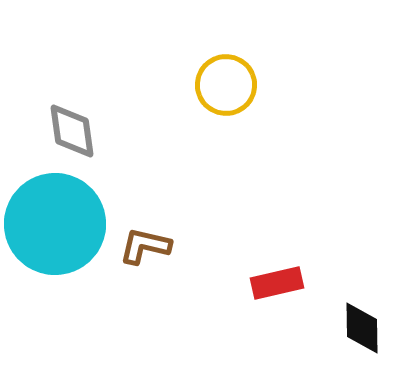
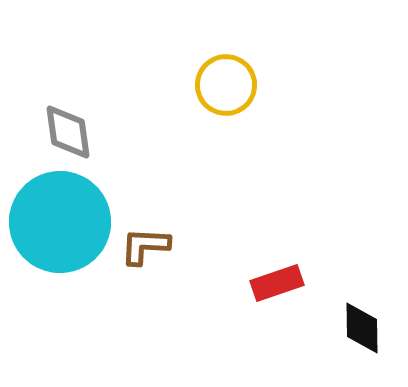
gray diamond: moved 4 px left, 1 px down
cyan circle: moved 5 px right, 2 px up
brown L-shape: rotated 10 degrees counterclockwise
red rectangle: rotated 6 degrees counterclockwise
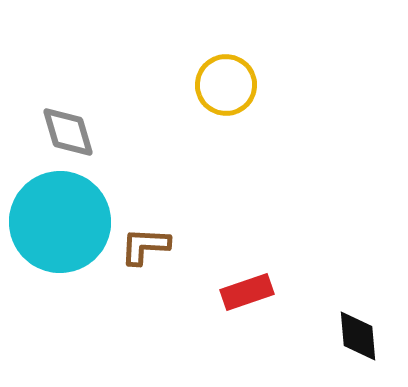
gray diamond: rotated 8 degrees counterclockwise
red rectangle: moved 30 px left, 9 px down
black diamond: moved 4 px left, 8 px down; rotated 4 degrees counterclockwise
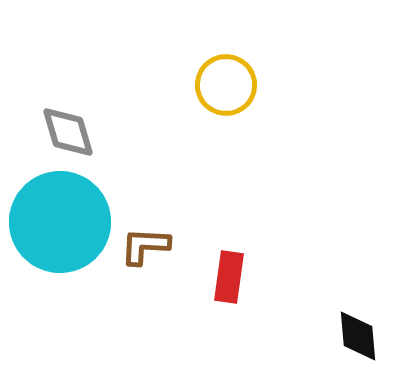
red rectangle: moved 18 px left, 15 px up; rotated 63 degrees counterclockwise
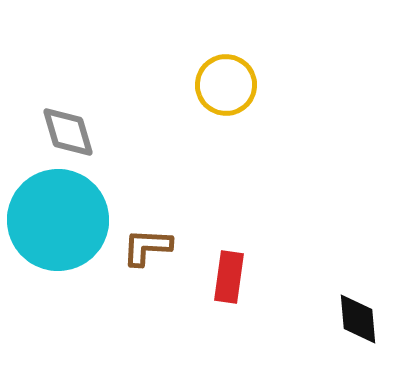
cyan circle: moved 2 px left, 2 px up
brown L-shape: moved 2 px right, 1 px down
black diamond: moved 17 px up
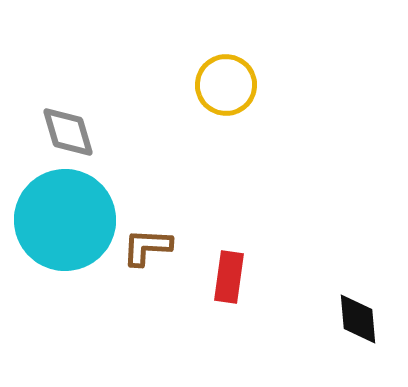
cyan circle: moved 7 px right
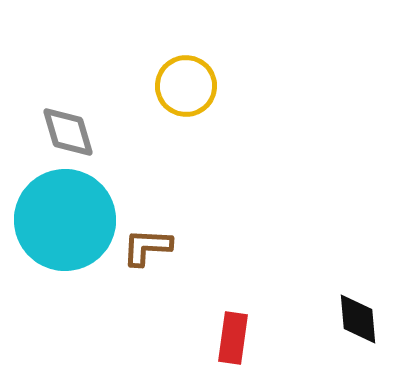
yellow circle: moved 40 px left, 1 px down
red rectangle: moved 4 px right, 61 px down
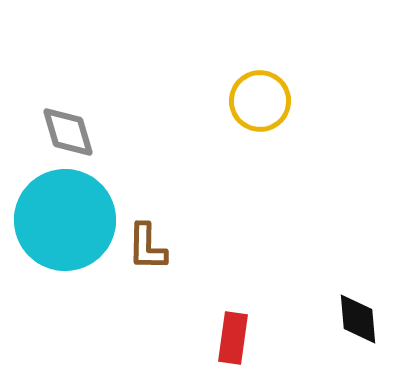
yellow circle: moved 74 px right, 15 px down
brown L-shape: rotated 92 degrees counterclockwise
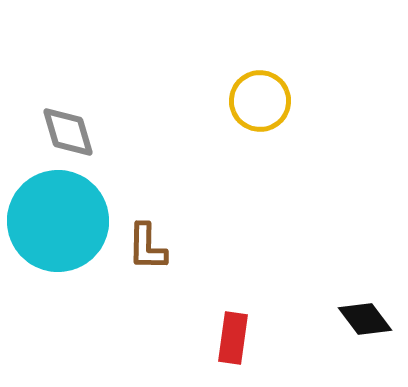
cyan circle: moved 7 px left, 1 px down
black diamond: moved 7 px right; rotated 32 degrees counterclockwise
